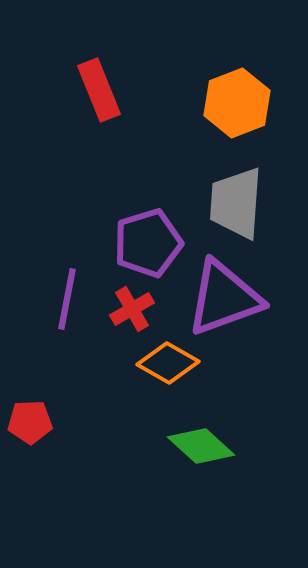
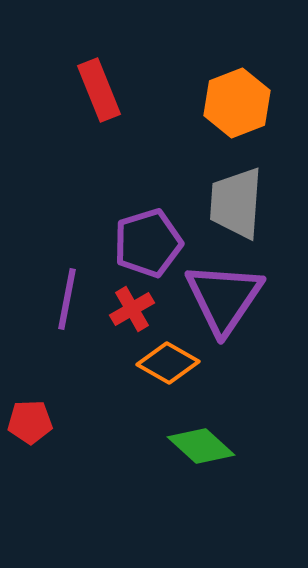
purple triangle: rotated 36 degrees counterclockwise
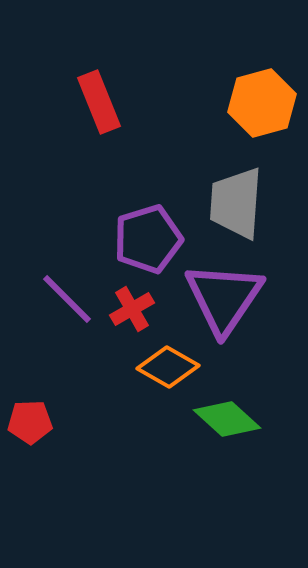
red rectangle: moved 12 px down
orange hexagon: moved 25 px right; rotated 6 degrees clockwise
purple pentagon: moved 4 px up
purple line: rotated 56 degrees counterclockwise
orange diamond: moved 4 px down
green diamond: moved 26 px right, 27 px up
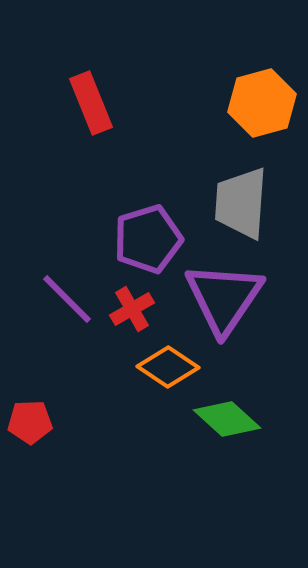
red rectangle: moved 8 px left, 1 px down
gray trapezoid: moved 5 px right
orange diamond: rotated 4 degrees clockwise
